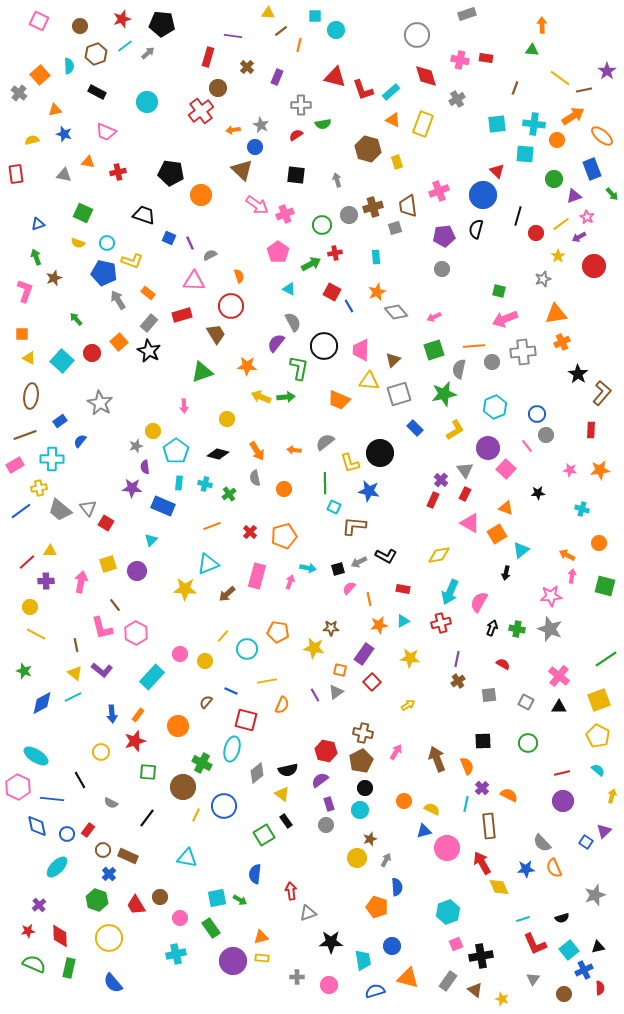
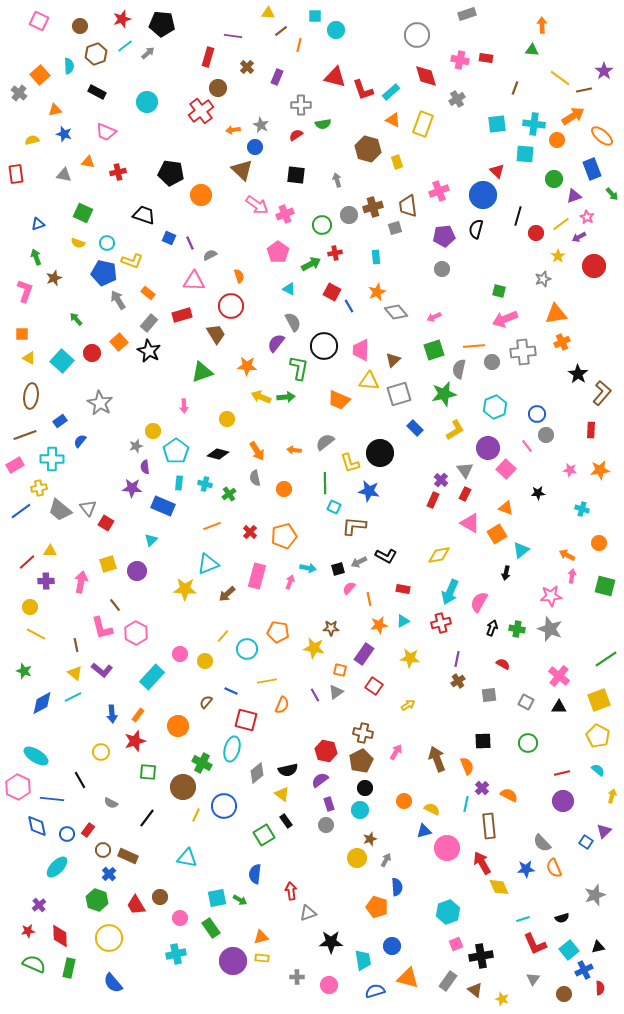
purple star at (607, 71): moved 3 px left
red square at (372, 682): moved 2 px right, 4 px down; rotated 12 degrees counterclockwise
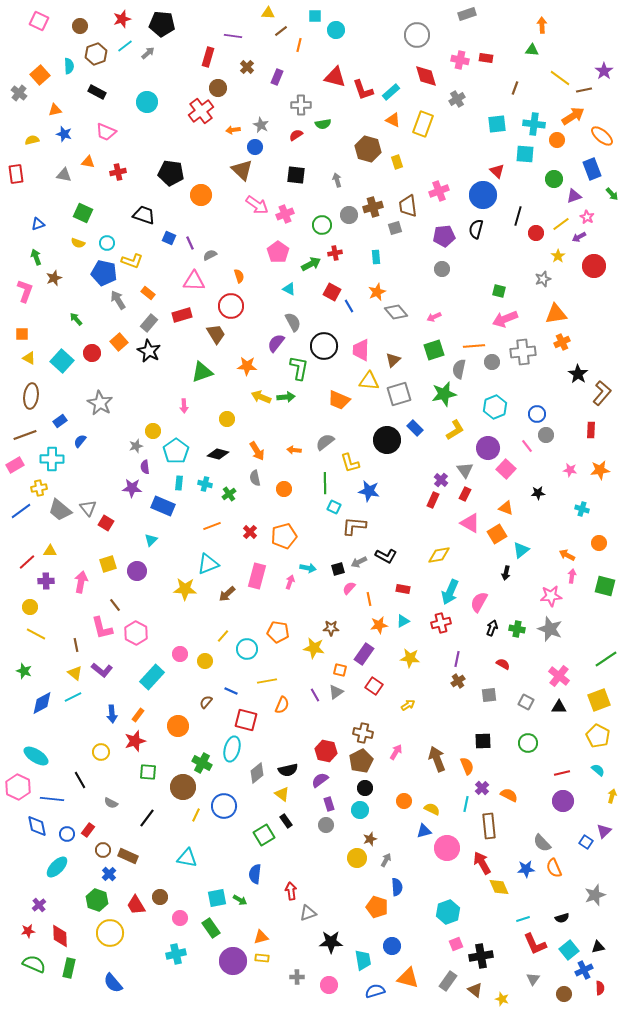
black circle at (380, 453): moved 7 px right, 13 px up
yellow circle at (109, 938): moved 1 px right, 5 px up
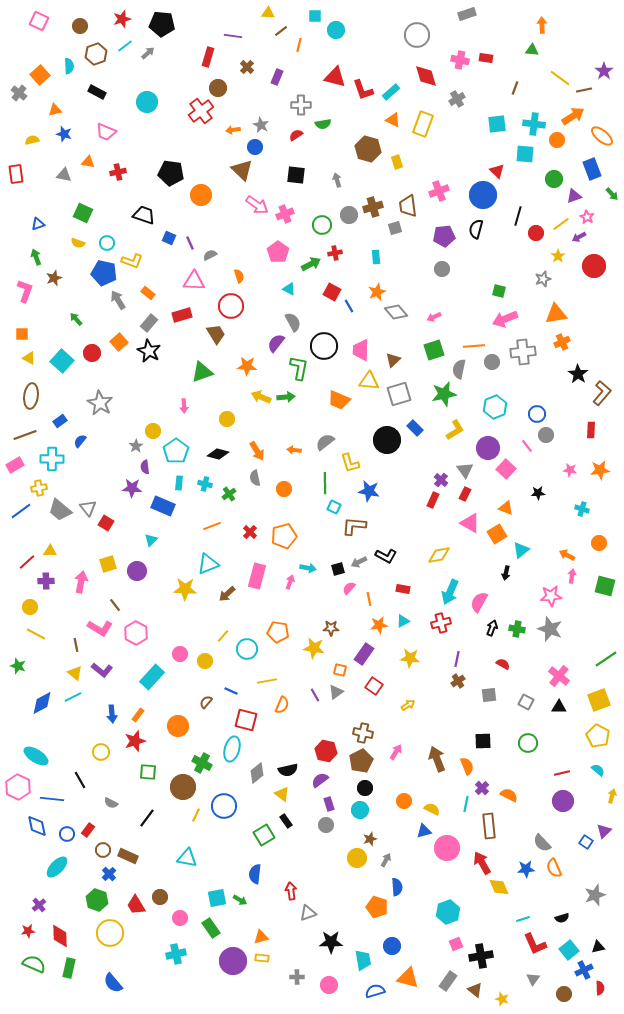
gray star at (136, 446): rotated 16 degrees counterclockwise
pink L-shape at (102, 628): moved 2 px left; rotated 45 degrees counterclockwise
green star at (24, 671): moved 6 px left, 5 px up
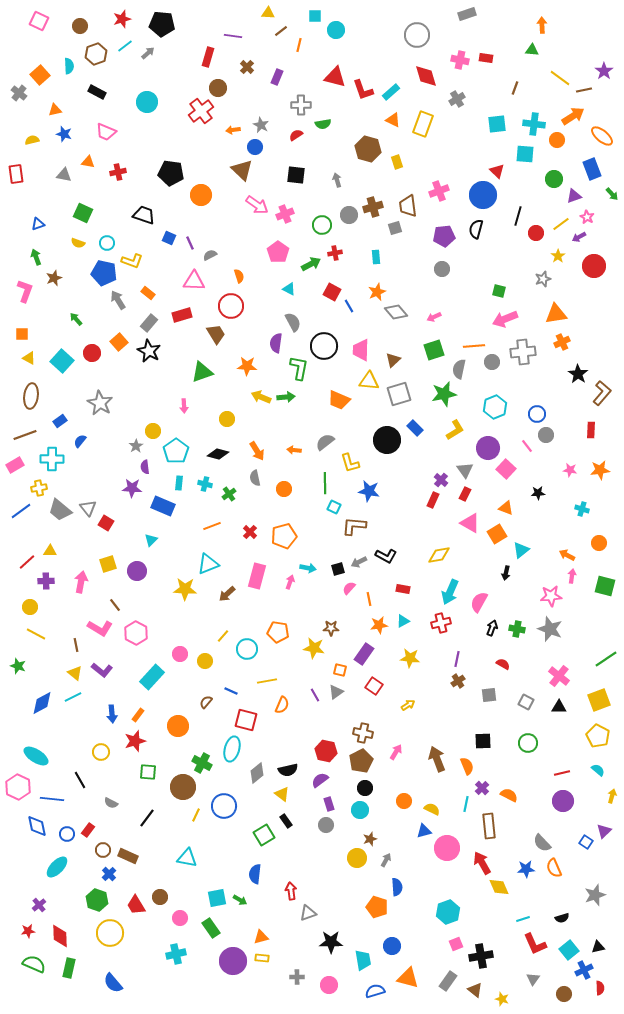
purple semicircle at (276, 343): rotated 30 degrees counterclockwise
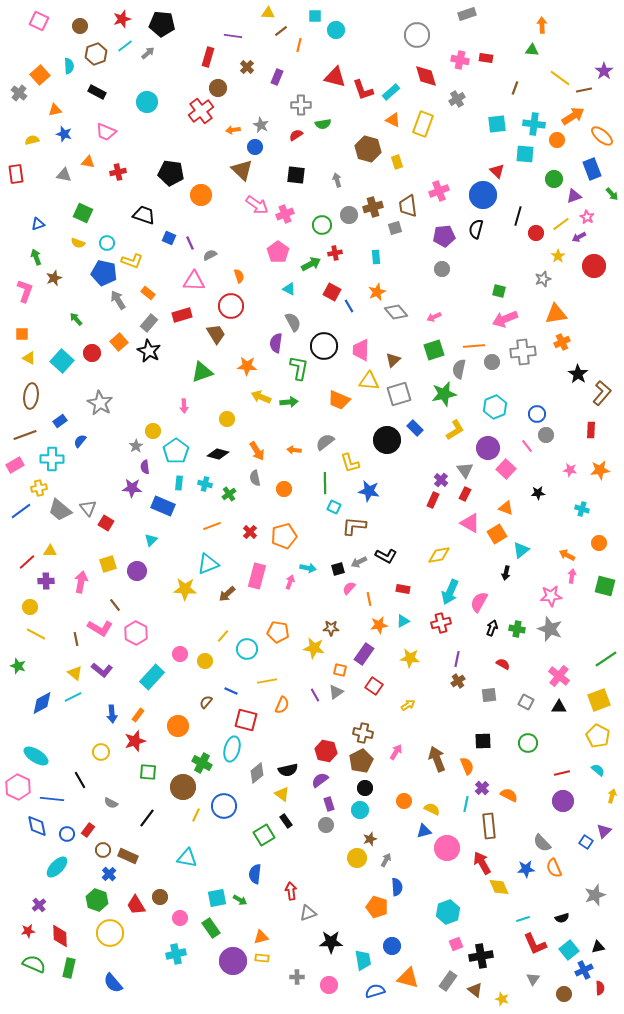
green arrow at (286, 397): moved 3 px right, 5 px down
brown line at (76, 645): moved 6 px up
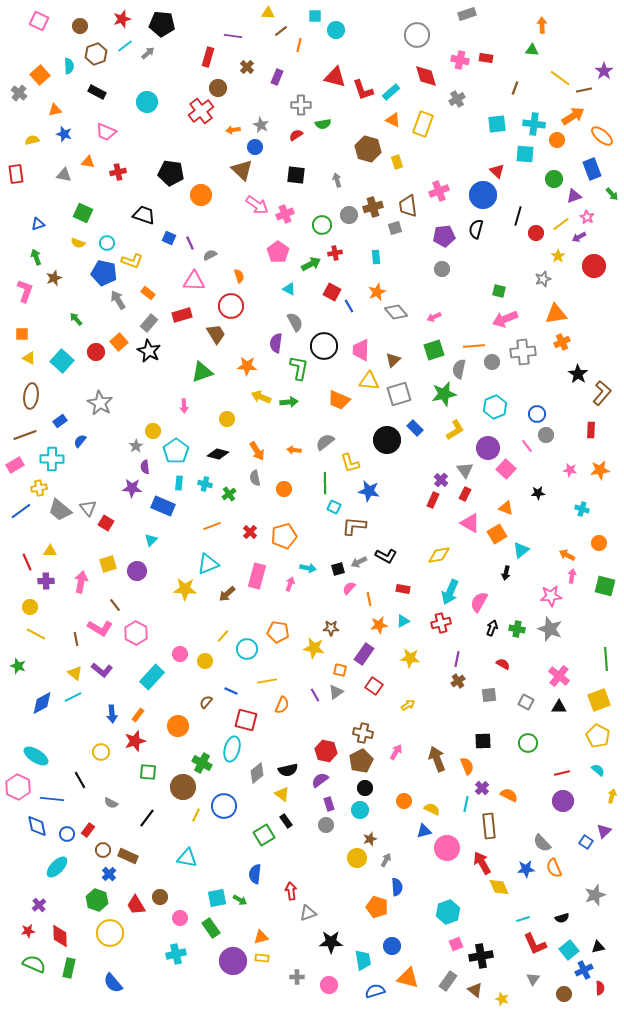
gray semicircle at (293, 322): moved 2 px right
red circle at (92, 353): moved 4 px right, 1 px up
red line at (27, 562): rotated 72 degrees counterclockwise
pink arrow at (290, 582): moved 2 px down
green line at (606, 659): rotated 60 degrees counterclockwise
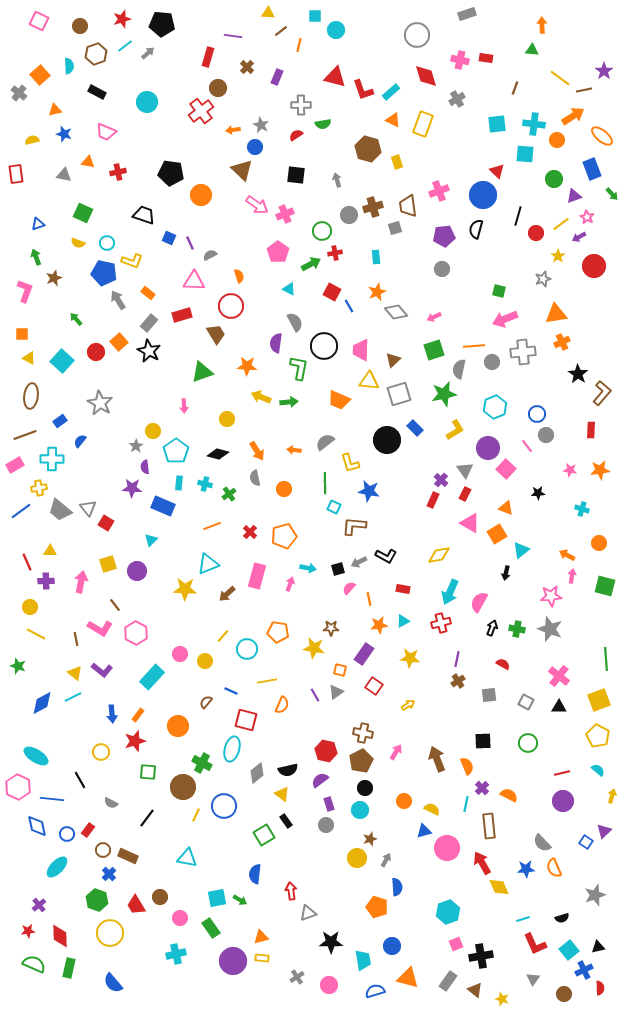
green circle at (322, 225): moved 6 px down
gray cross at (297, 977): rotated 32 degrees counterclockwise
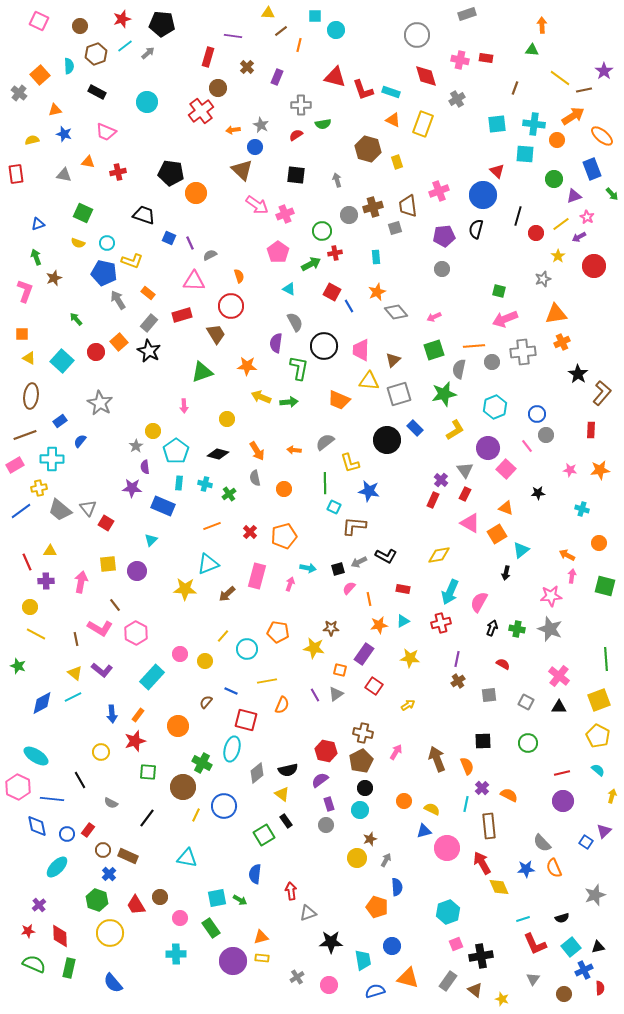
cyan rectangle at (391, 92): rotated 60 degrees clockwise
orange circle at (201, 195): moved 5 px left, 2 px up
yellow square at (108, 564): rotated 12 degrees clockwise
gray triangle at (336, 692): moved 2 px down
cyan square at (569, 950): moved 2 px right, 3 px up
cyan cross at (176, 954): rotated 12 degrees clockwise
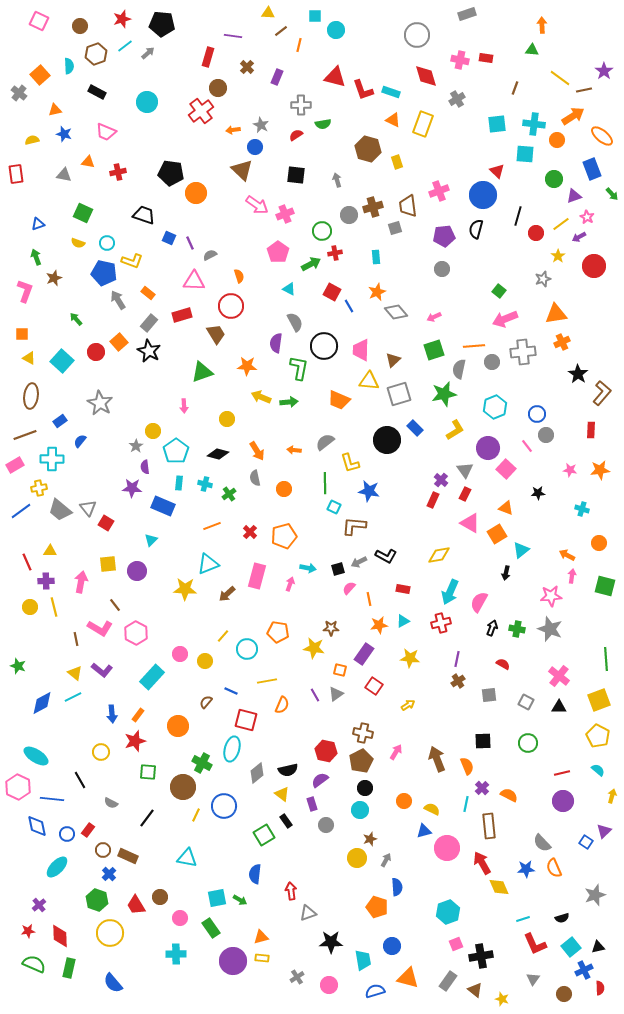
green square at (499, 291): rotated 24 degrees clockwise
yellow line at (36, 634): moved 18 px right, 27 px up; rotated 48 degrees clockwise
purple rectangle at (329, 804): moved 17 px left
